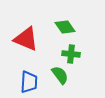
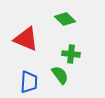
green diamond: moved 8 px up; rotated 10 degrees counterclockwise
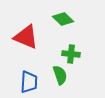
green diamond: moved 2 px left
red triangle: moved 2 px up
green semicircle: rotated 18 degrees clockwise
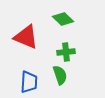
green cross: moved 5 px left, 2 px up; rotated 12 degrees counterclockwise
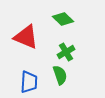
green cross: rotated 24 degrees counterclockwise
